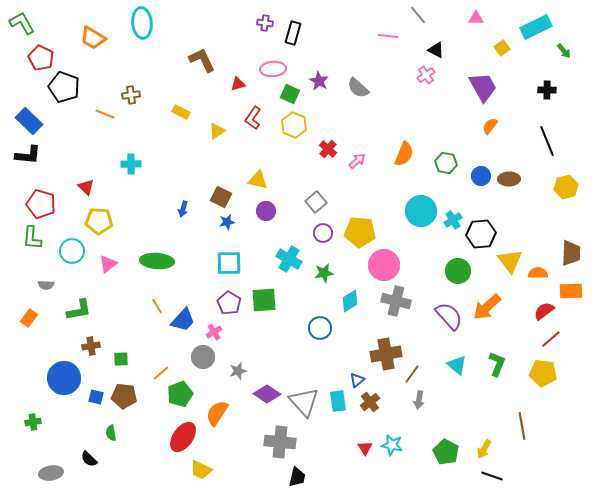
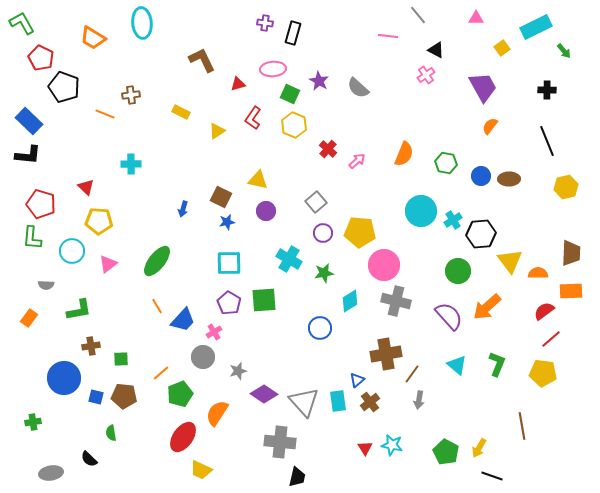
green ellipse at (157, 261): rotated 56 degrees counterclockwise
purple diamond at (267, 394): moved 3 px left
yellow arrow at (484, 449): moved 5 px left, 1 px up
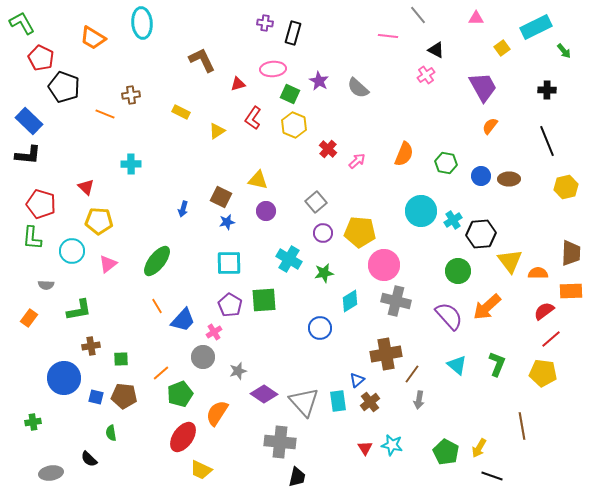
purple pentagon at (229, 303): moved 1 px right, 2 px down
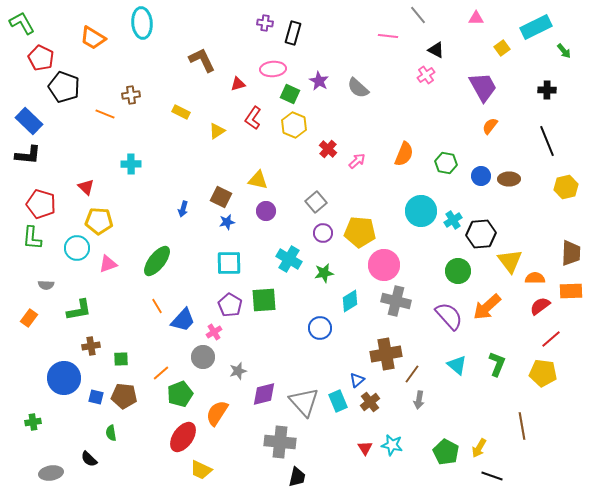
cyan circle at (72, 251): moved 5 px right, 3 px up
pink triangle at (108, 264): rotated 18 degrees clockwise
orange semicircle at (538, 273): moved 3 px left, 5 px down
red semicircle at (544, 311): moved 4 px left, 5 px up
purple diamond at (264, 394): rotated 48 degrees counterclockwise
cyan rectangle at (338, 401): rotated 15 degrees counterclockwise
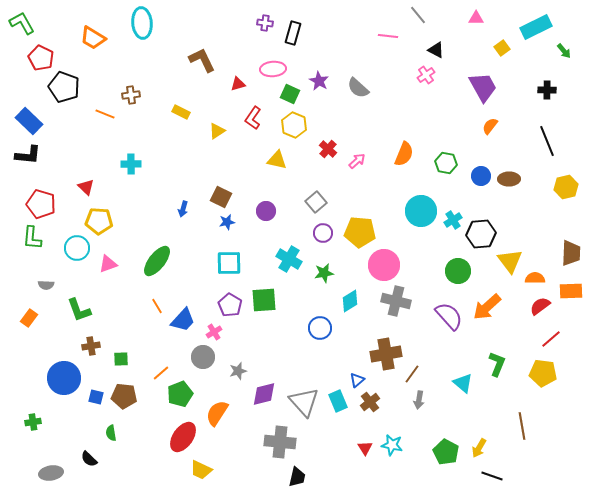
yellow triangle at (258, 180): moved 19 px right, 20 px up
green L-shape at (79, 310): rotated 80 degrees clockwise
cyan triangle at (457, 365): moved 6 px right, 18 px down
